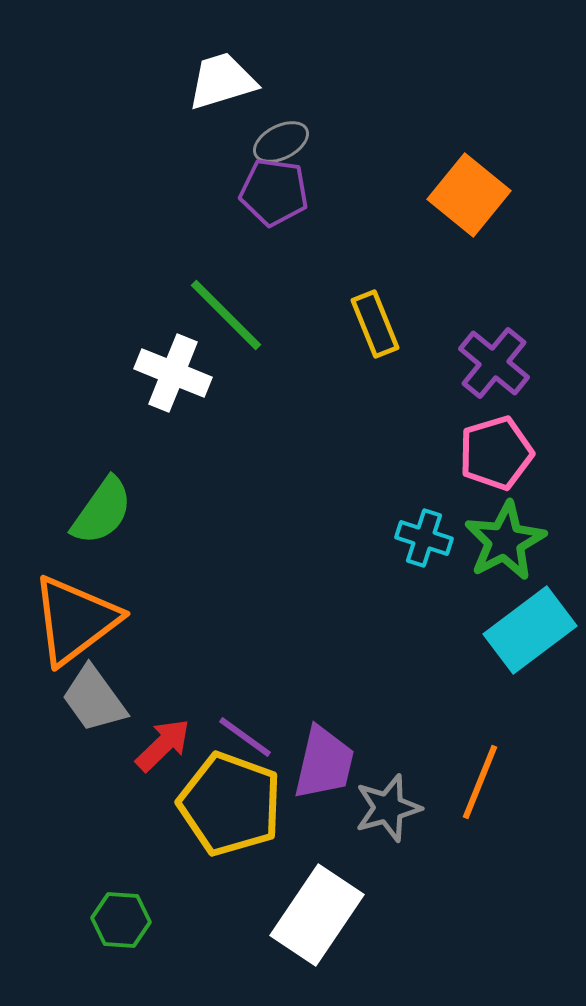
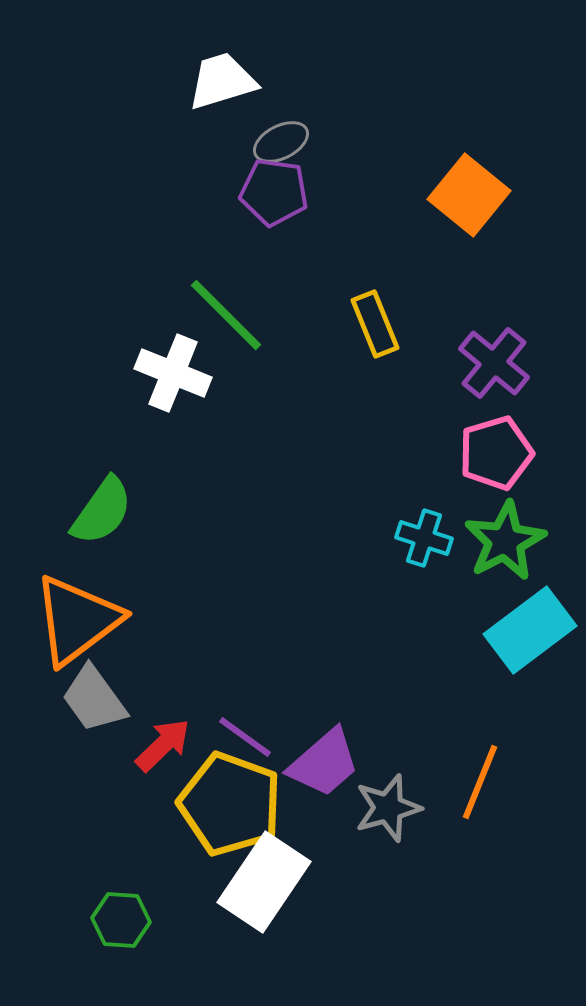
orange triangle: moved 2 px right
purple trapezoid: rotated 36 degrees clockwise
white rectangle: moved 53 px left, 33 px up
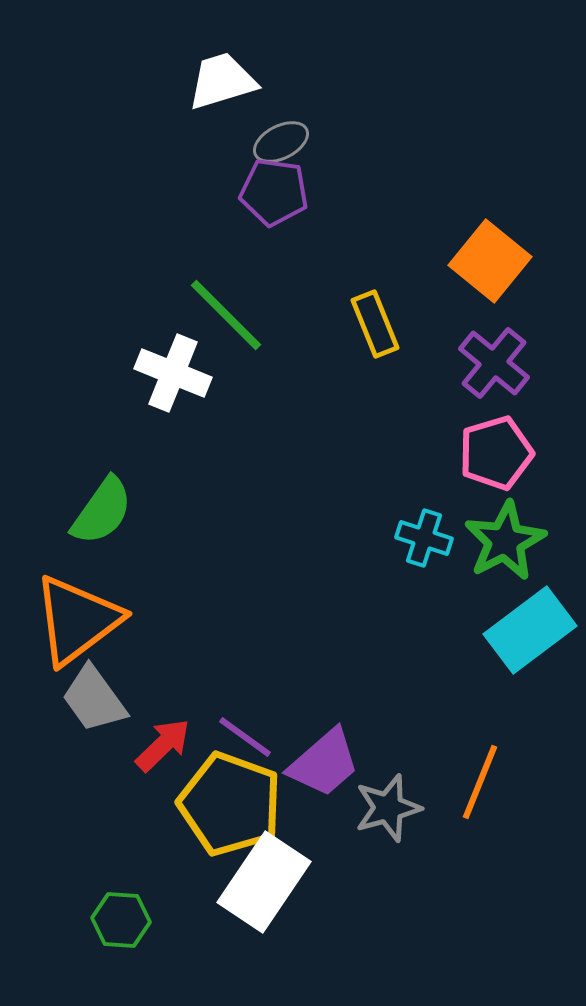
orange square: moved 21 px right, 66 px down
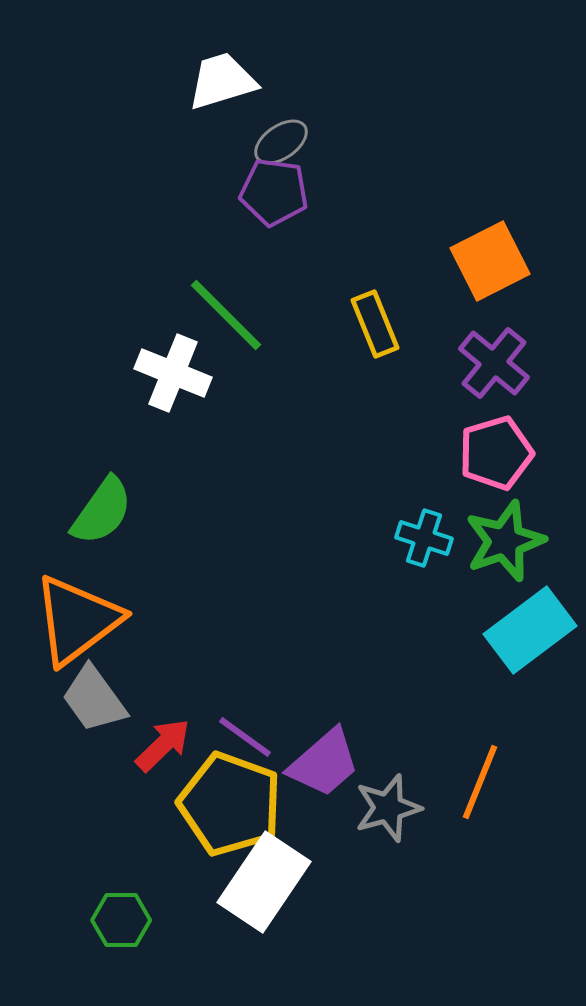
gray ellipse: rotated 8 degrees counterclockwise
orange square: rotated 24 degrees clockwise
green star: rotated 8 degrees clockwise
green hexagon: rotated 4 degrees counterclockwise
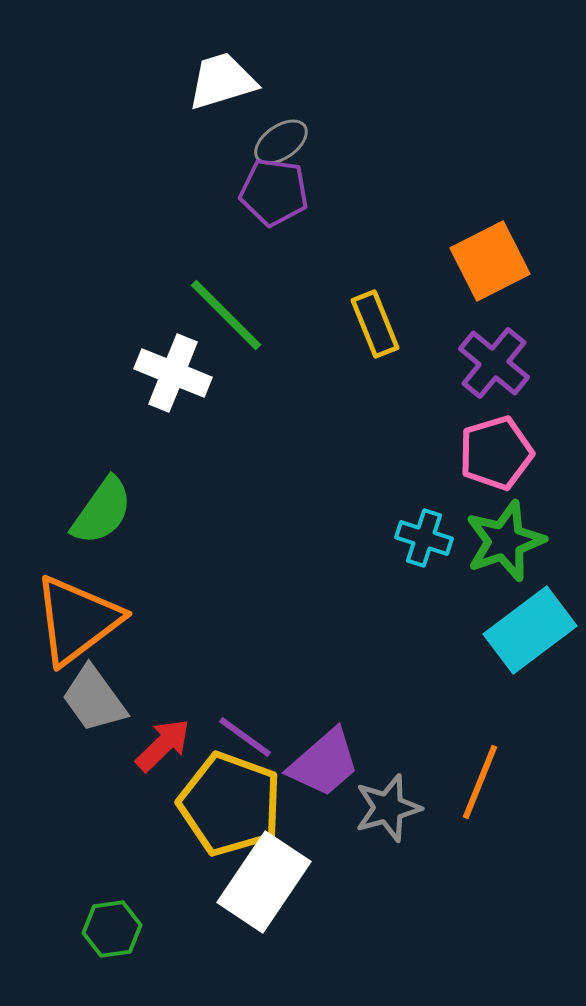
green hexagon: moved 9 px left, 9 px down; rotated 8 degrees counterclockwise
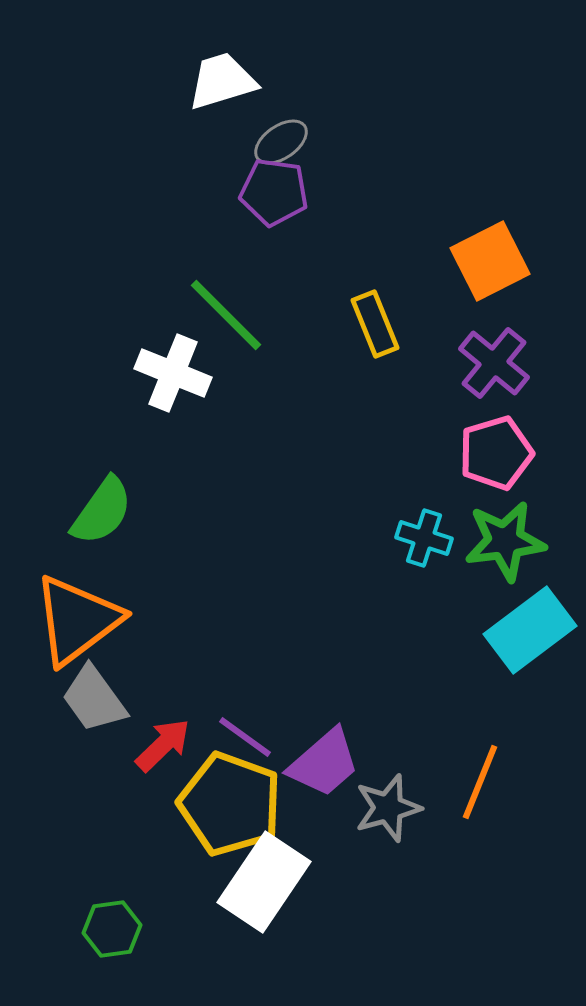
green star: rotated 12 degrees clockwise
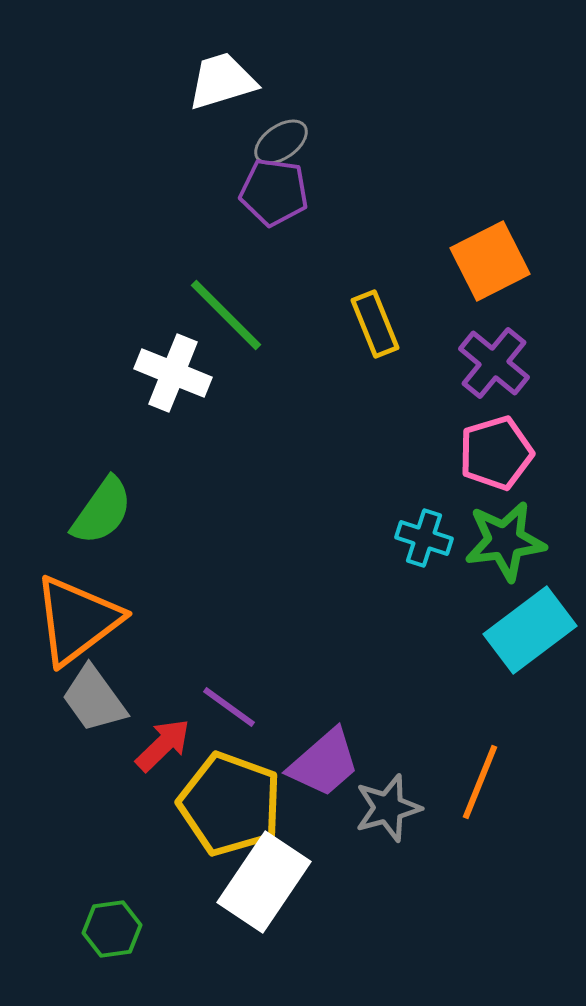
purple line: moved 16 px left, 30 px up
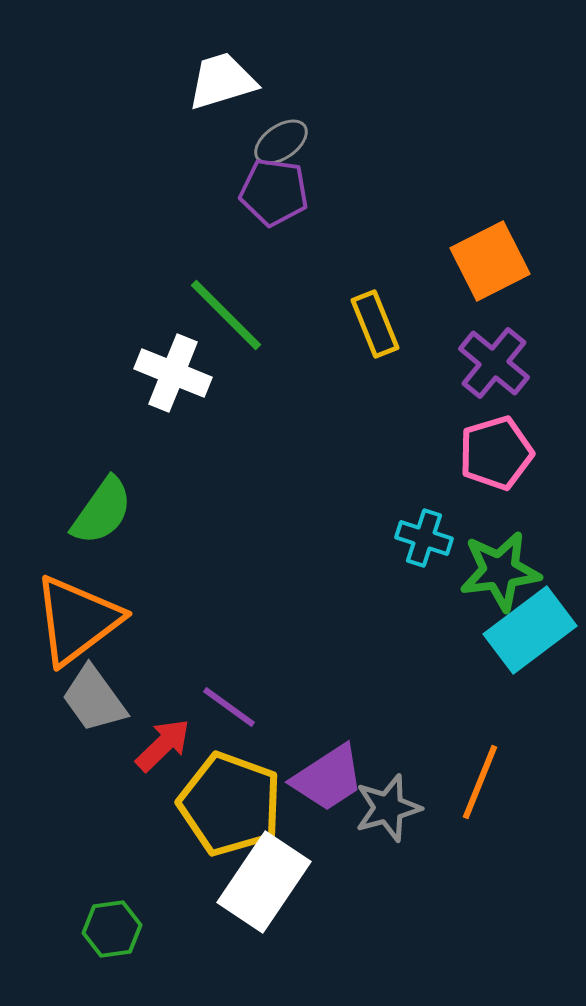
green star: moved 5 px left, 30 px down
purple trapezoid: moved 4 px right, 15 px down; rotated 8 degrees clockwise
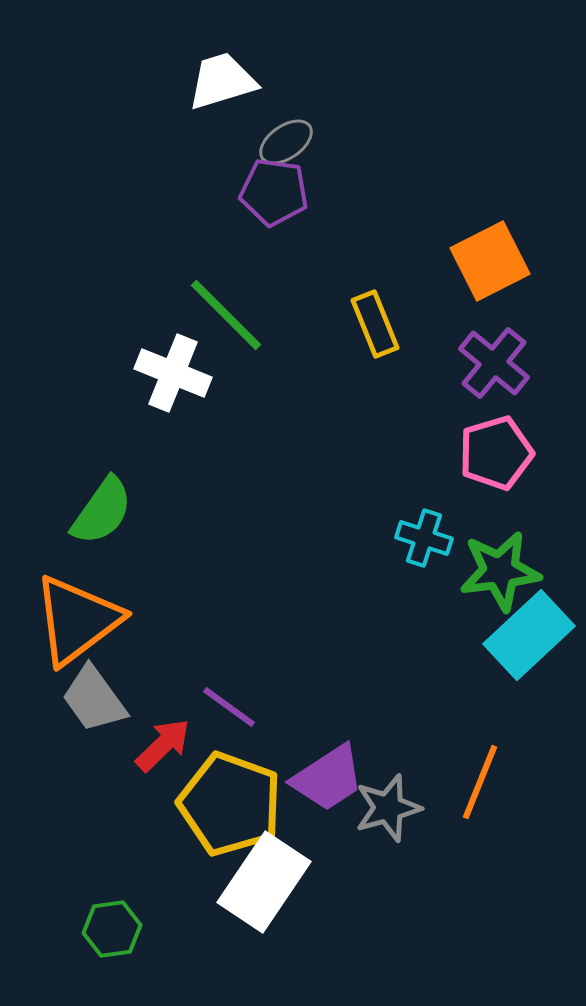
gray ellipse: moved 5 px right
cyan rectangle: moved 1 px left, 5 px down; rotated 6 degrees counterclockwise
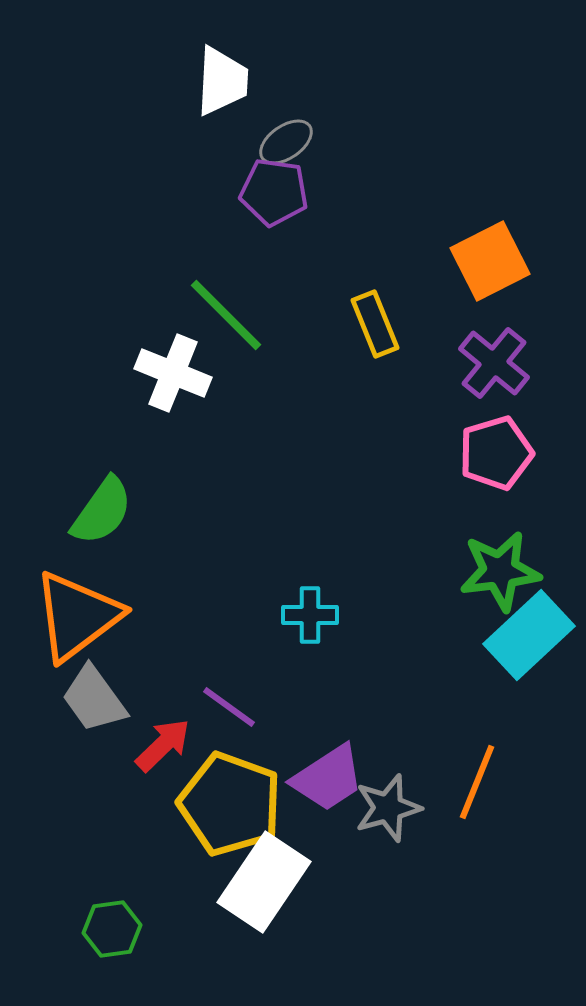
white trapezoid: rotated 110 degrees clockwise
cyan cross: moved 114 px left, 77 px down; rotated 18 degrees counterclockwise
orange triangle: moved 4 px up
orange line: moved 3 px left
